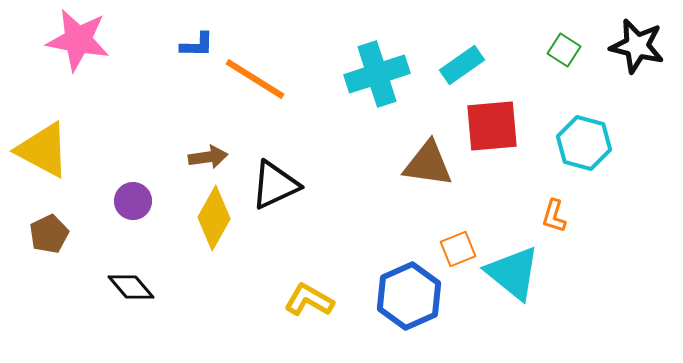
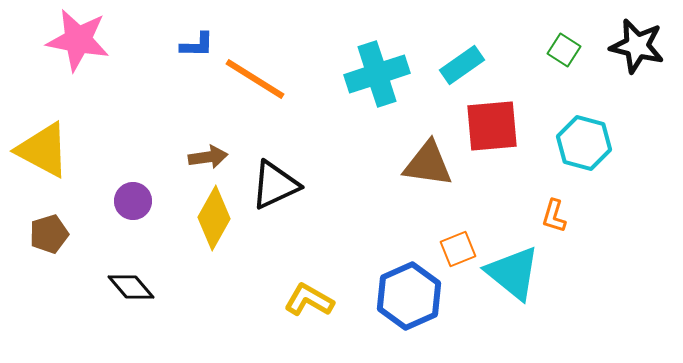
brown pentagon: rotated 9 degrees clockwise
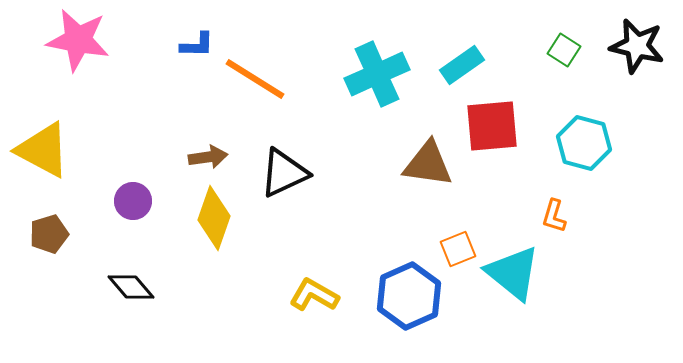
cyan cross: rotated 6 degrees counterclockwise
black triangle: moved 9 px right, 12 px up
yellow diamond: rotated 10 degrees counterclockwise
yellow L-shape: moved 5 px right, 5 px up
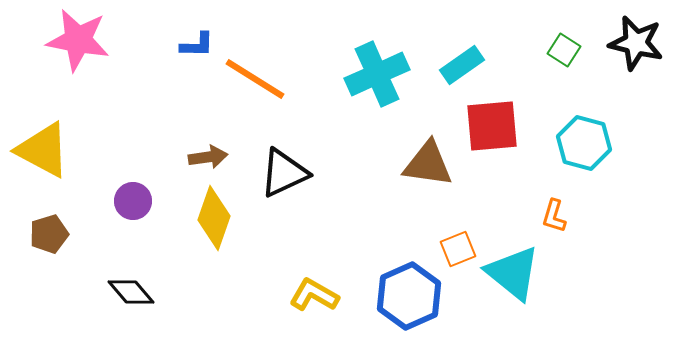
black star: moved 1 px left, 3 px up
black diamond: moved 5 px down
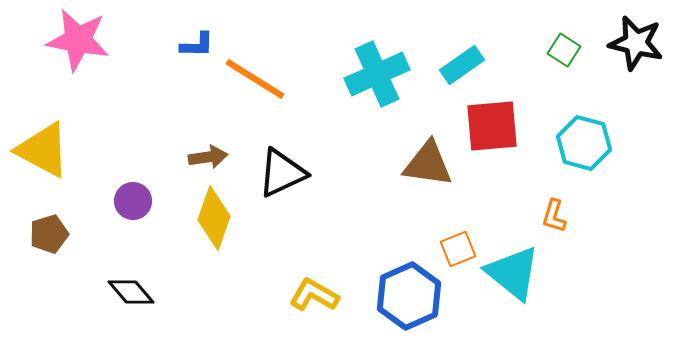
black triangle: moved 2 px left
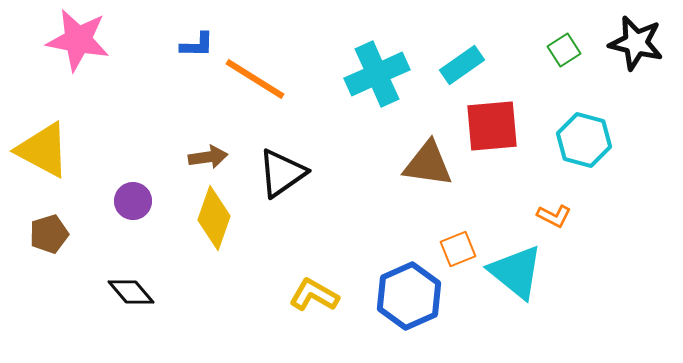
green square: rotated 24 degrees clockwise
cyan hexagon: moved 3 px up
black triangle: rotated 10 degrees counterclockwise
orange L-shape: rotated 80 degrees counterclockwise
cyan triangle: moved 3 px right, 1 px up
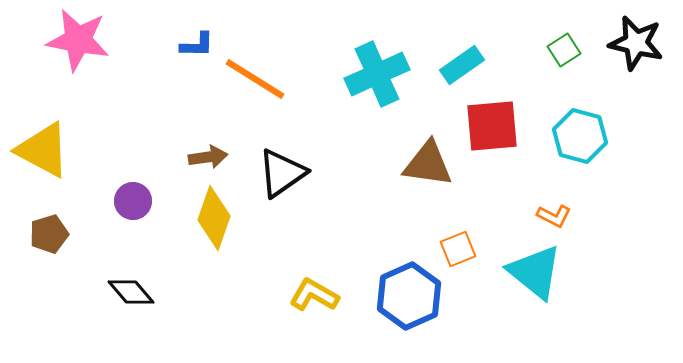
cyan hexagon: moved 4 px left, 4 px up
cyan triangle: moved 19 px right
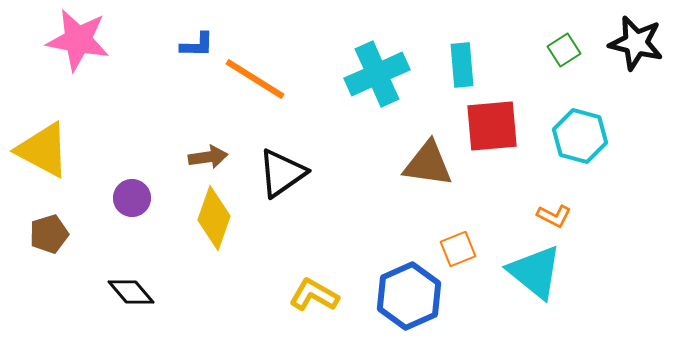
cyan rectangle: rotated 60 degrees counterclockwise
purple circle: moved 1 px left, 3 px up
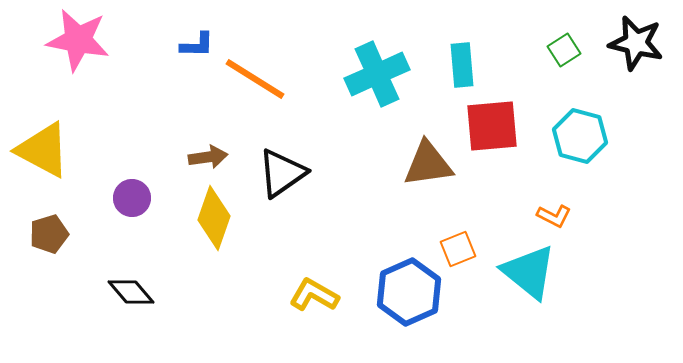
brown triangle: rotated 16 degrees counterclockwise
cyan triangle: moved 6 px left
blue hexagon: moved 4 px up
